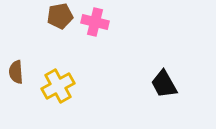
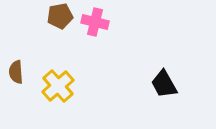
yellow cross: rotated 12 degrees counterclockwise
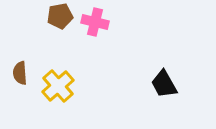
brown semicircle: moved 4 px right, 1 px down
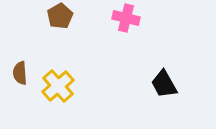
brown pentagon: rotated 20 degrees counterclockwise
pink cross: moved 31 px right, 4 px up
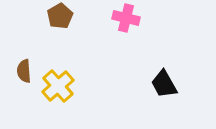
brown semicircle: moved 4 px right, 2 px up
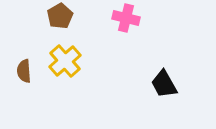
yellow cross: moved 7 px right, 25 px up
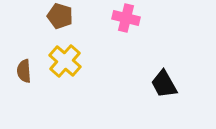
brown pentagon: rotated 25 degrees counterclockwise
yellow cross: rotated 8 degrees counterclockwise
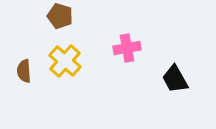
pink cross: moved 1 px right, 30 px down; rotated 24 degrees counterclockwise
black trapezoid: moved 11 px right, 5 px up
